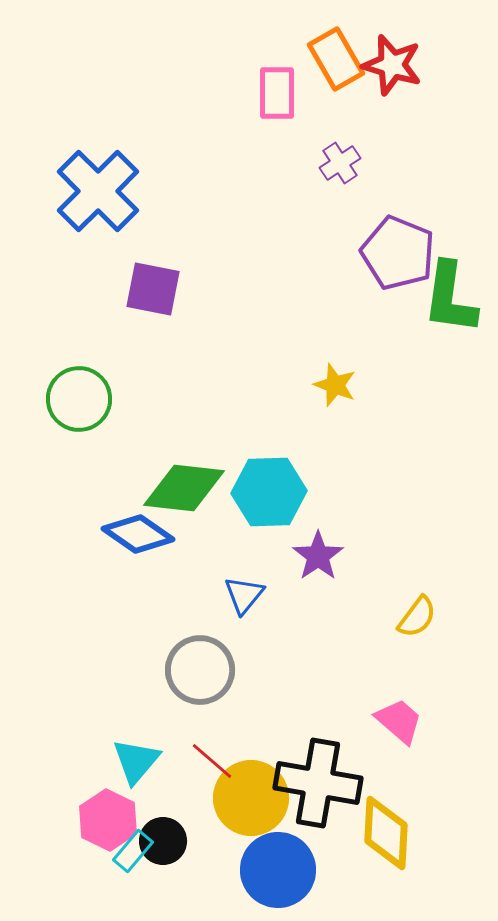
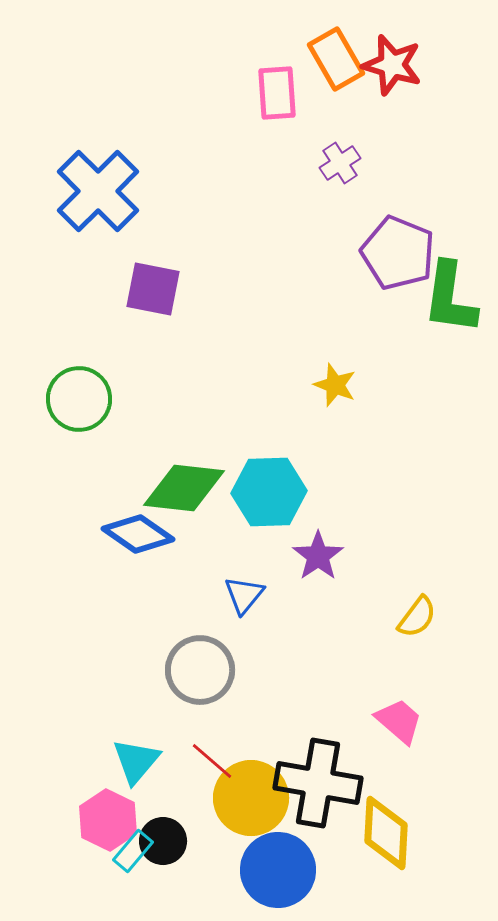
pink rectangle: rotated 4 degrees counterclockwise
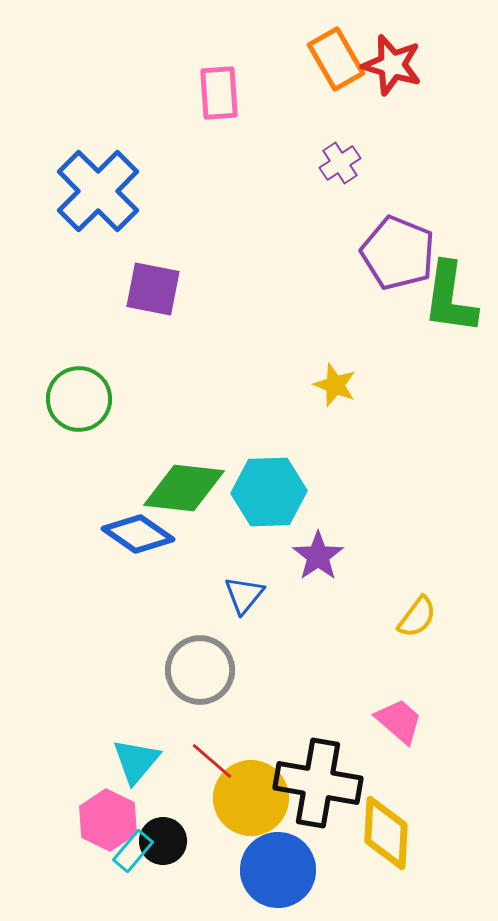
pink rectangle: moved 58 px left
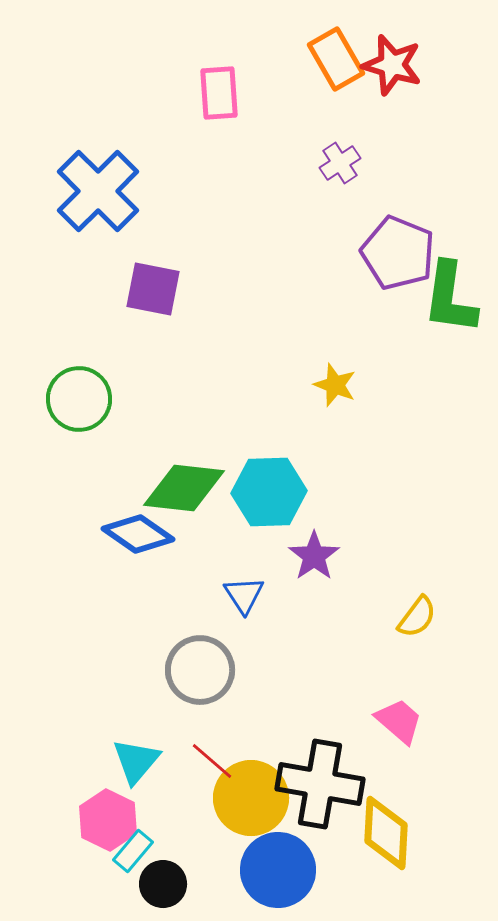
purple star: moved 4 px left
blue triangle: rotated 12 degrees counterclockwise
black cross: moved 2 px right, 1 px down
black circle: moved 43 px down
